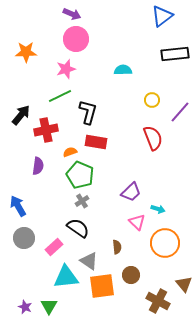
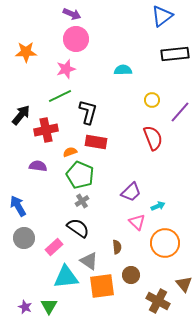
purple semicircle: rotated 90 degrees counterclockwise
cyan arrow: moved 3 px up; rotated 40 degrees counterclockwise
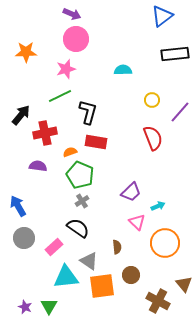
red cross: moved 1 px left, 3 px down
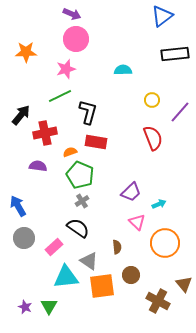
cyan arrow: moved 1 px right, 2 px up
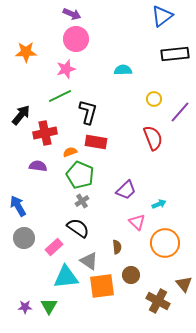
yellow circle: moved 2 px right, 1 px up
purple trapezoid: moved 5 px left, 2 px up
purple star: rotated 24 degrees counterclockwise
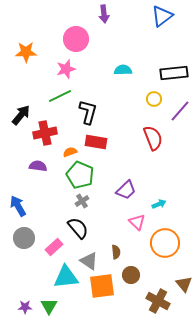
purple arrow: moved 32 px right; rotated 60 degrees clockwise
black rectangle: moved 1 px left, 19 px down
purple line: moved 1 px up
black semicircle: rotated 15 degrees clockwise
brown semicircle: moved 1 px left, 5 px down
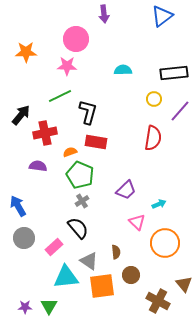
pink star: moved 1 px right, 3 px up; rotated 18 degrees clockwise
red semicircle: rotated 30 degrees clockwise
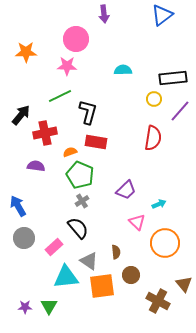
blue triangle: moved 1 px up
black rectangle: moved 1 px left, 5 px down
purple semicircle: moved 2 px left
